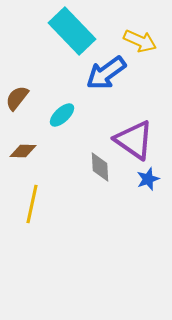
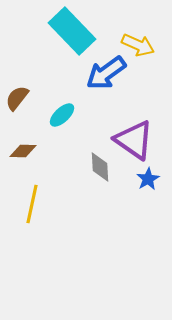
yellow arrow: moved 2 px left, 4 px down
blue star: rotated 10 degrees counterclockwise
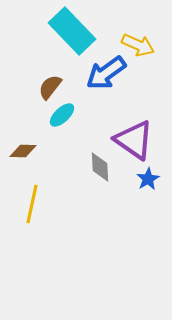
brown semicircle: moved 33 px right, 11 px up
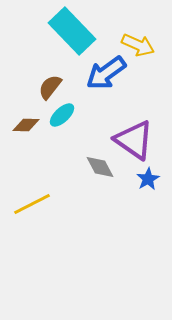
brown diamond: moved 3 px right, 26 px up
gray diamond: rotated 24 degrees counterclockwise
yellow line: rotated 51 degrees clockwise
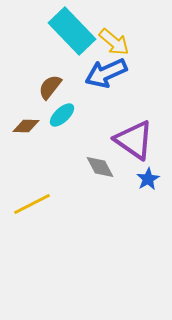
yellow arrow: moved 24 px left, 3 px up; rotated 16 degrees clockwise
blue arrow: rotated 12 degrees clockwise
brown diamond: moved 1 px down
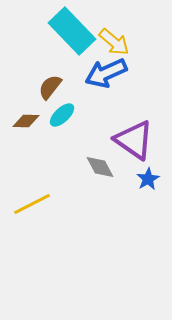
brown diamond: moved 5 px up
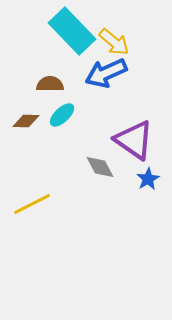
brown semicircle: moved 3 px up; rotated 52 degrees clockwise
